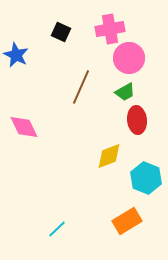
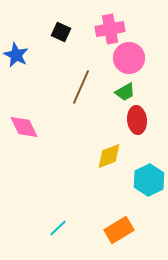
cyan hexagon: moved 3 px right, 2 px down; rotated 12 degrees clockwise
orange rectangle: moved 8 px left, 9 px down
cyan line: moved 1 px right, 1 px up
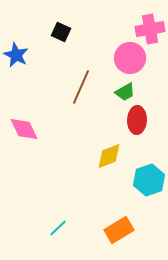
pink cross: moved 40 px right
pink circle: moved 1 px right
red ellipse: rotated 8 degrees clockwise
pink diamond: moved 2 px down
cyan hexagon: rotated 8 degrees clockwise
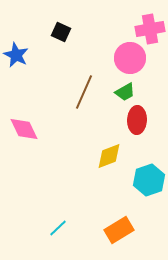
brown line: moved 3 px right, 5 px down
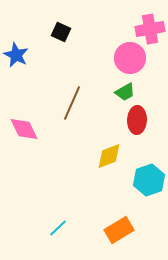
brown line: moved 12 px left, 11 px down
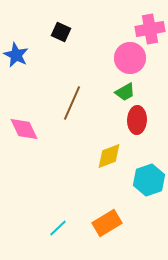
orange rectangle: moved 12 px left, 7 px up
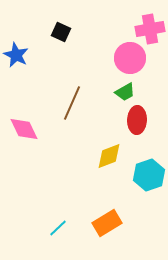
cyan hexagon: moved 5 px up
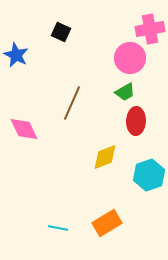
red ellipse: moved 1 px left, 1 px down
yellow diamond: moved 4 px left, 1 px down
cyan line: rotated 54 degrees clockwise
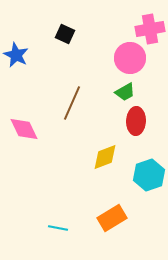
black square: moved 4 px right, 2 px down
orange rectangle: moved 5 px right, 5 px up
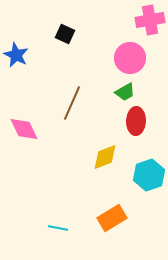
pink cross: moved 9 px up
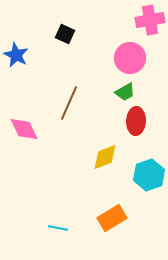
brown line: moved 3 px left
